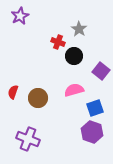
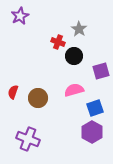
purple square: rotated 36 degrees clockwise
purple hexagon: rotated 10 degrees clockwise
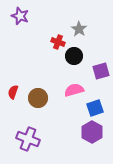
purple star: rotated 24 degrees counterclockwise
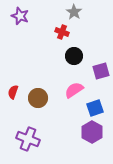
gray star: moved 5 px left, 17 px up
red cross: moved 4 px right, 10 px up
pink semicircle: rotated 18 degrees counterclockwise
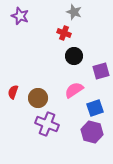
gray star: rotated 14 degrees counterclockwise
red cross: moved 2 px right, 1 px down
purple hexagon: rotated 15 degrees counterclockwise
purple cross: moved 19 px right, 15 px up
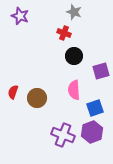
pink semicircle: rotated 60 degrees counterclockwise
brown circle: moved 1 px left
purple cross: moved 16 px right, 11 px down
purple hexagon: rotated 25 degrees clockwise
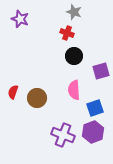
purple star: moved 3 px down
red cross: moved 3 px right
purple hexagon: moved 1 px right
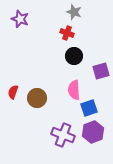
blue square: moved 6 px left
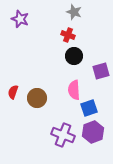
red cross: moved 1 px right, 2 px down
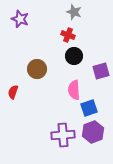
brown circle: moved 29 px up
purple cross: rotated 25 degrees counterclockwise
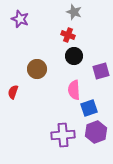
purple hexagon: moved 3 px right
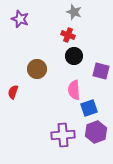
purple square: rotated 30 degrees clockwise
